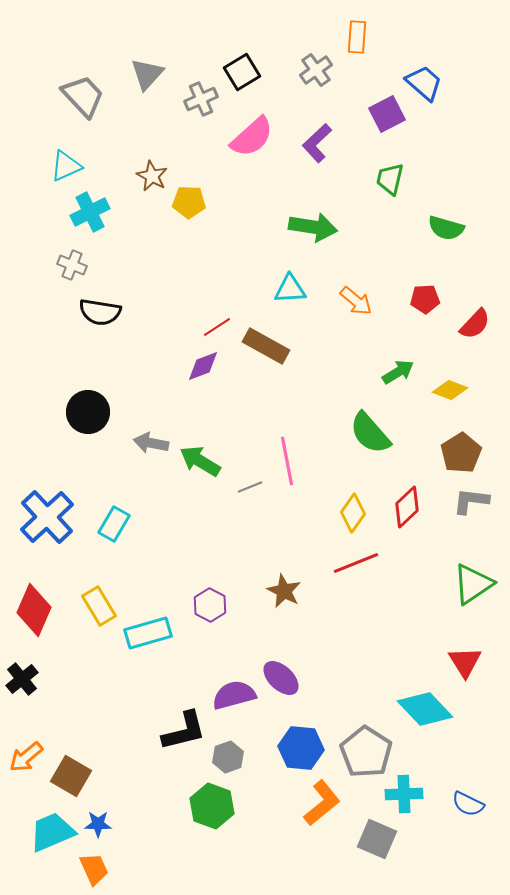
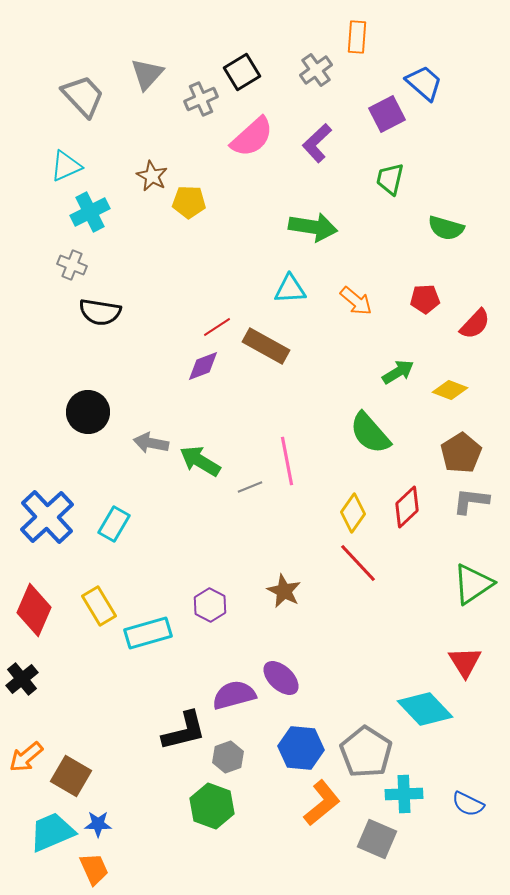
red line at (356, 563): moved 2 px right; rotated 69 degrees clockwise
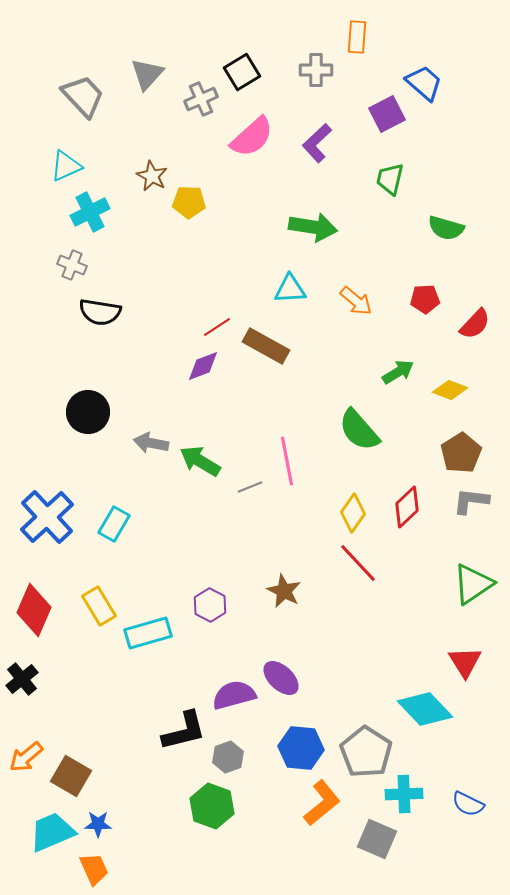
gray cross at (316, 70): rotated 36 degrees clockwise
green semicircle at (370, 433): moved 11 px left, 3 px up
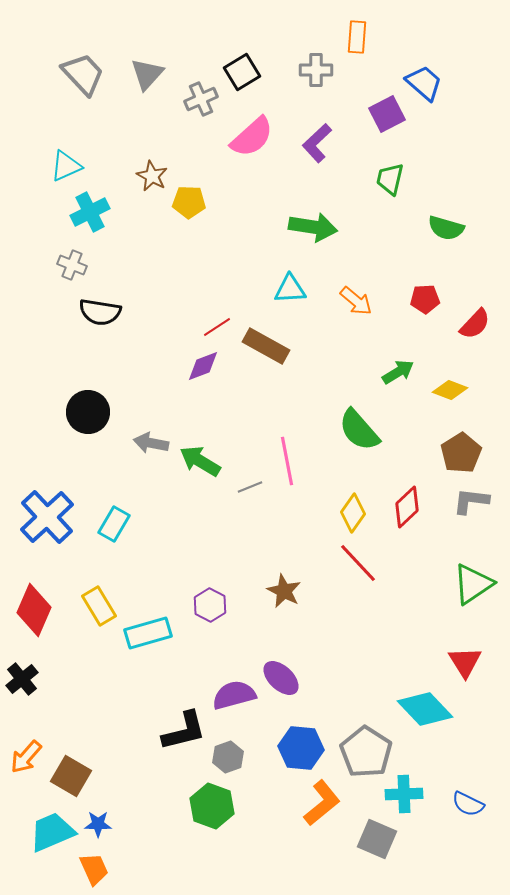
gray trapezoid at (83, 96): moved 22 px up
orange arrow at (26, 757): rotated 9 degrees counterclockwise
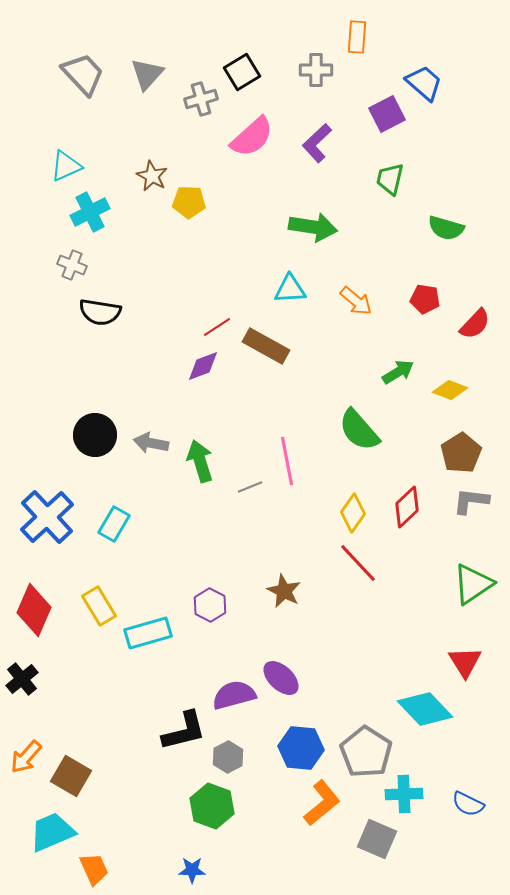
gray cross at (201, 99): rotated 8 degrees clockwise
red pentagon at (425, 299): rotated 12 degrees clockwise
black circle at (88, 412): moved 7 px right, 23 px down
green arrow at (200, 461): rotated 42 degrees clockwise
gray hexagon at (228, 757): rotated 8 degrees counterclockwise
blue star at (98, 824): moved 94 px right, 46 px down
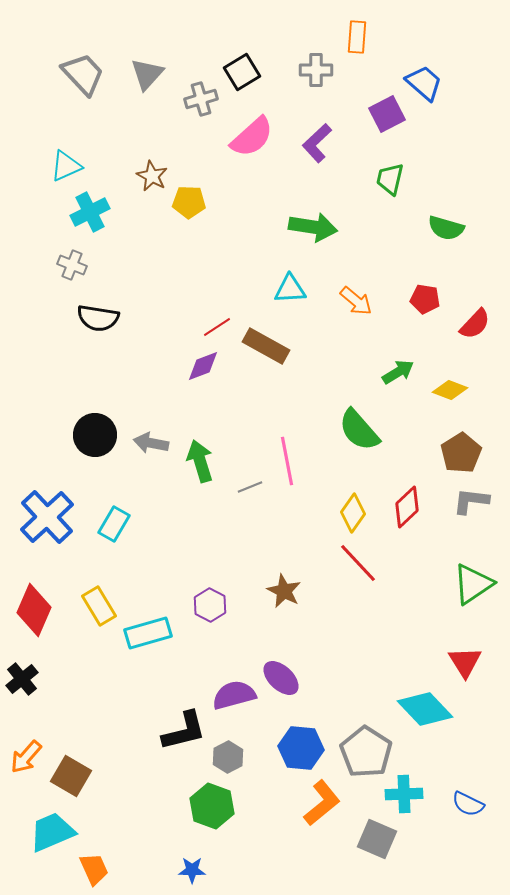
black semicircle at (100, 312): moved 2 px left, 6 px down
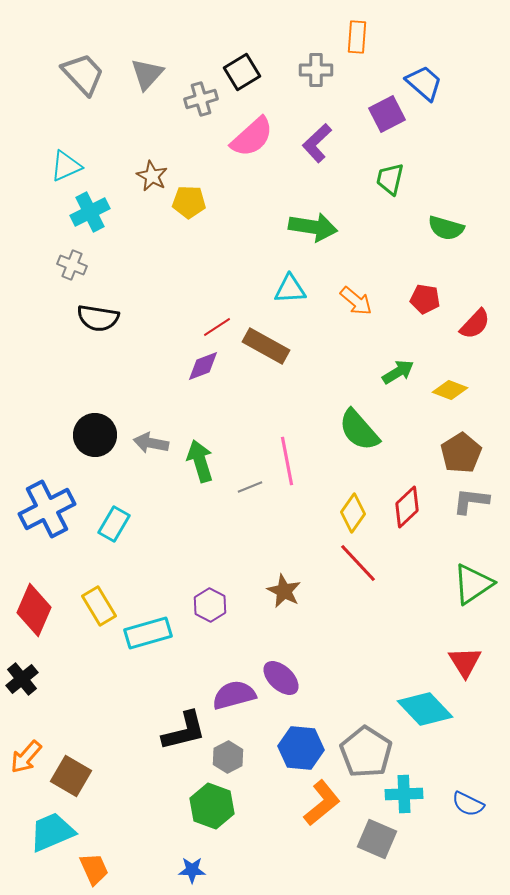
blue cross at (47, 517): moved 8 px up; rotated 16 degrees clockwise
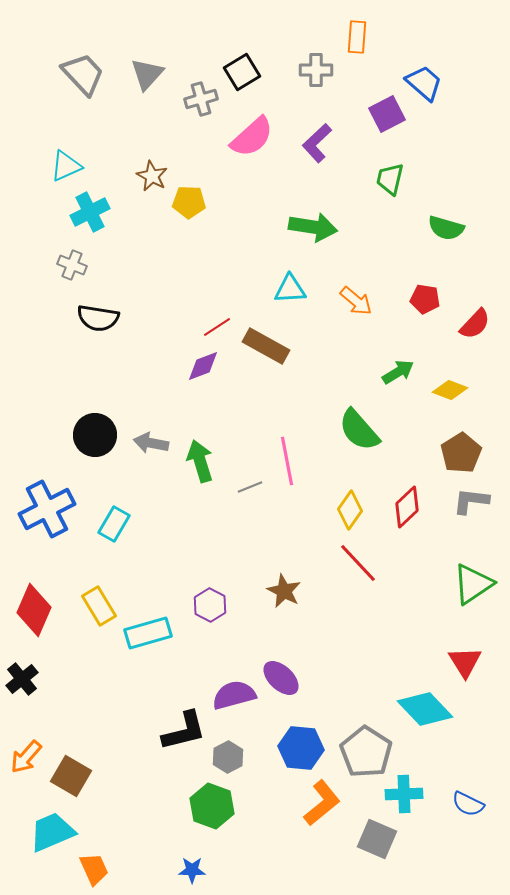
yellow diamond at (353, 513): moved 3 px left, 3 px up
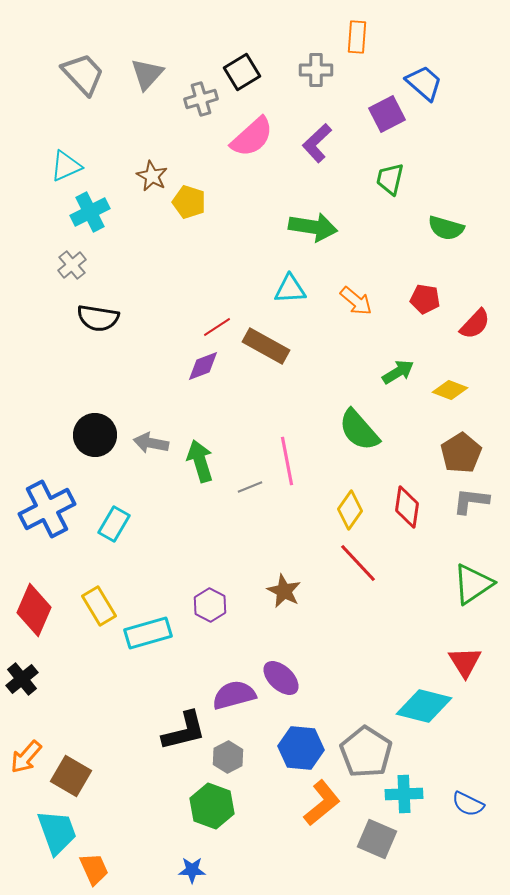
yellow pentagon at (189, 202): rotated 16 degrees clockwise
gray cross at (72, 265): rotated 28 degrees clockwise
red diamond at (407, 507): rotated 39 degrees counterclockwise
cyan diamond at (425, 709): moved 1 px left, 3 px up; rotated 32 degrees counterclockwise
cyan trapezoid at (52, 832): moved 5 px right; rotated 93 degrees clockwise
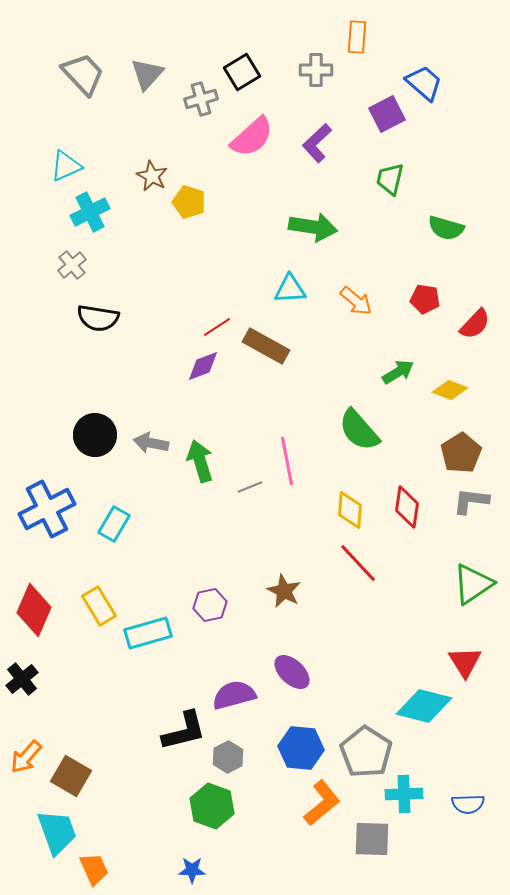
yellow diamond at (350, 510): rotated 30 degrees counterclockwise
purple hexagon at (210, 605): rotated 20 degrees clockwise
purple ellipse at (281, 678): moved 11 px right, 6 px up
blue semicircle at (468, 804): rotated 28 degrees counterclockwise
gray square at (377, 839): moved 5 px left; rotated 21 degrees counterclockwise
